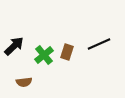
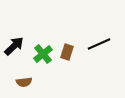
green cross: moved 1 px left, 1 px up
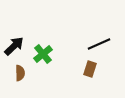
brown rectangle: moved 23 px right, 17 px down
brown semicircle: moved 4 px left, 9 px up; rotated 84 degrees counterclockwise
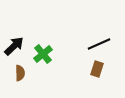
brown rectangle: moved 7 px right
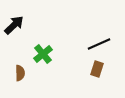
black arrow: moved 21 px up
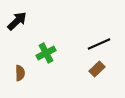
black arrow: moved 3 px right, 4 px up
green cross: moved 3 px right, 1 px up; rotated 12 degrees clockwise
brown rectangle: rotated 28 degrees clockwise
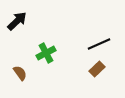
brown semicircle: rotated 35 degrees counterclockwise
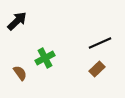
black line: moved 1 px right, 1 px up
green cross: moved 1 px left, 5 px down
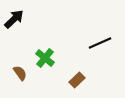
black arrow: moved 3 px left, 2 px up
green cross: rotated 24 degrees counterclockwise
brown rectangle: moved 20 px left, 11 px down
